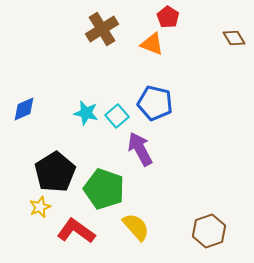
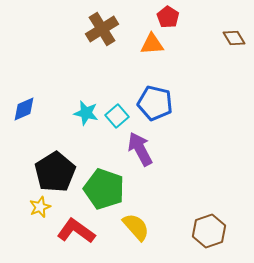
orange triangle: rotated 25 degrees counterclockwise
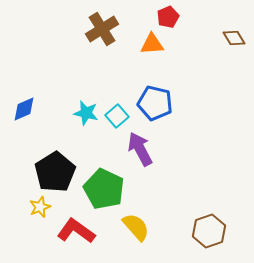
red pentagon: rotated 15 degrees clockwise
green pentagon: rotated 6 degrees clockwise
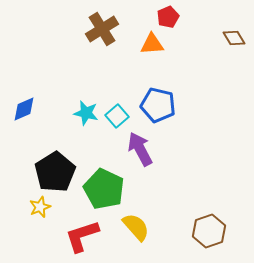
blue pentagon: moved 3 px right, 2 px down
red L-shape: moved 6 px right, 5 px down; rotated 54 degrees counterclockwise
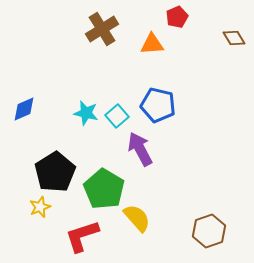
red pentagon: moved 9 px right
green pentagon: rotated 6 degrees clockwise
yellow semicircle: moved 1 px right, 9 px up
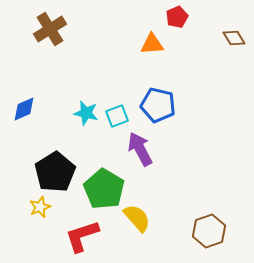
brown cross: moved 52 px left
cyan square: rotated 20 degrees clockwise
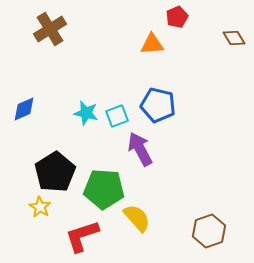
green pentagon: rotated 27 degrees counterclockwise
yellow star: rotated 20 degrees counterclockwise
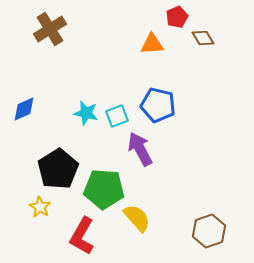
brown diamond: moved 31 px left
black pentagon: moved 3 px right, 3 px up
red L-shape: rotated 42 degrees counterclockwise
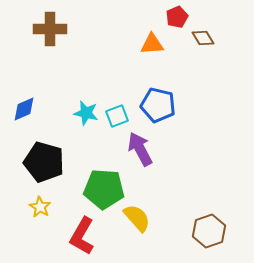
brown cross: rotated 32 degrees clockwise
black pentagon: moved 14 px left, 7 px up; rotated 24 degrees counterclockwise
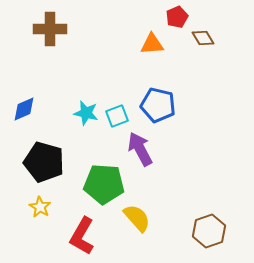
green pentagon: moved 5 px up
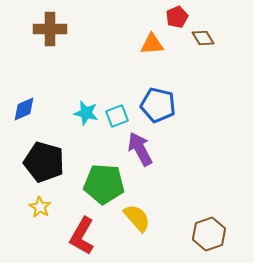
brown hexagon: moved 3 px down
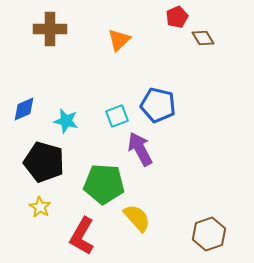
orange triangle: moved 33 px left, 4 px up; rotated 40 degrees counterclockwise
cyan star: moved 20 px left, 8 px down
